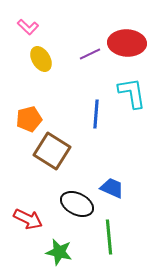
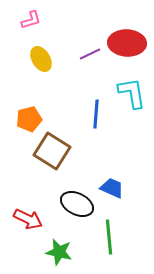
pink L-shape: moved 3 px right, 7 px up; rotated 60 degrees counterclockwise
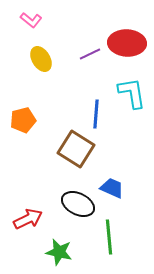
pink L-shape: rotated 55 degrees clockwise
orange pentagon: moved 6 px left, 1 px down
brown square: moved 24 px right, 2 px up
black ellipse: moved 1 px right
red arrow: rotated 52 degrees counterclockwise
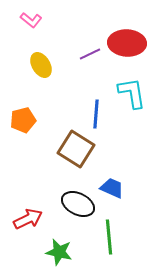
yellow ellipse: moved 6 px down
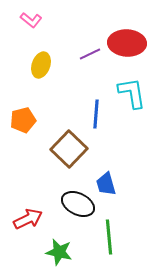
yellow ellipse: rotated 50 degrees clockwise
brown square: moved 7 px left; rotated 12 degrees clockwise
blue trapezoid: moved 6 px left, 4 px up; rotated 130 degrees counterclockwise
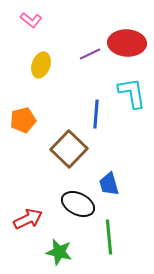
blue trapezoid: moved 3 px right
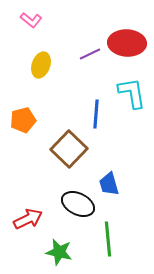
green line: moved 1 px left, 2 px down
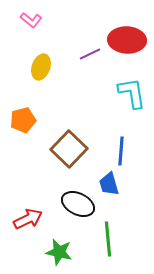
red ellipse: moved 3 px up
yellow ellipse: moved 2 px down
blue line: moved 25 px right, 37 px down
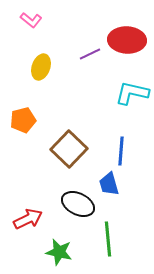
cyan L-shape: rotated 68 degrees counterclockwise
